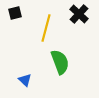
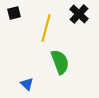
black square: moved 1 px left
blue triangle: moved 2 px right, 4 px down
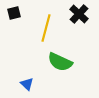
green semicircle: rotated 135 degrees clockwise
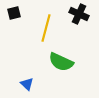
black cross: rotated 18 degrees counterclockwise
green semicircle: moved 1 px right
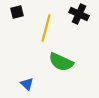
black square: moved 3 px right, 1 px up
